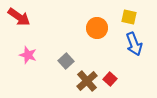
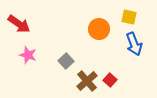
red arrow: moved 7 px down
orange circle: moved 2 px right, 1 px down
red square: moved 1 px down
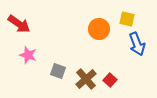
yellow square: moved 2 px left, 2 px down
blue arrow: moved 3 px right
gray square: moved 8 px left, 10 px down; rotated 28 degrees counterclockwise
brown cross: moved 1 px left, 2 px up
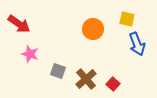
orange circle: moved 6 px left
pink star: moved 2 px right, 1 px up
red square: moved 3 px right, 4 px down
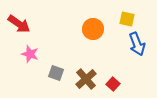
gray square: moved 2 px left, 2 px down
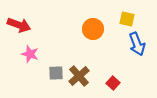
red arrow: moved 1 px down; rotated 15 degrees counterclockwise
gray square: rotated 21 degrees counterclockwise
brown cross: moved 7 px left, 3 px up
red square: moved 1 px up
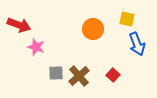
pink star: moved 6 px right, 7 px up
red square: moved 8 px up
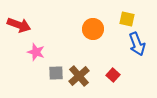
pink star: moved 5 px down
